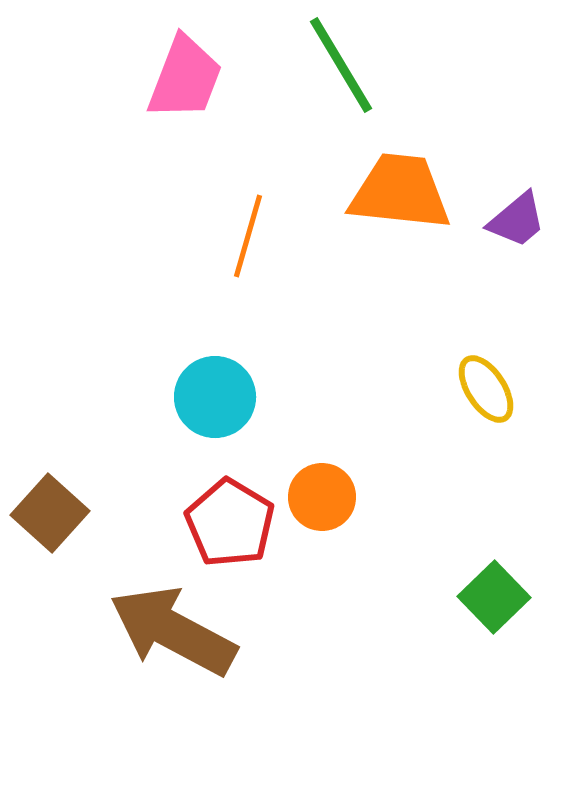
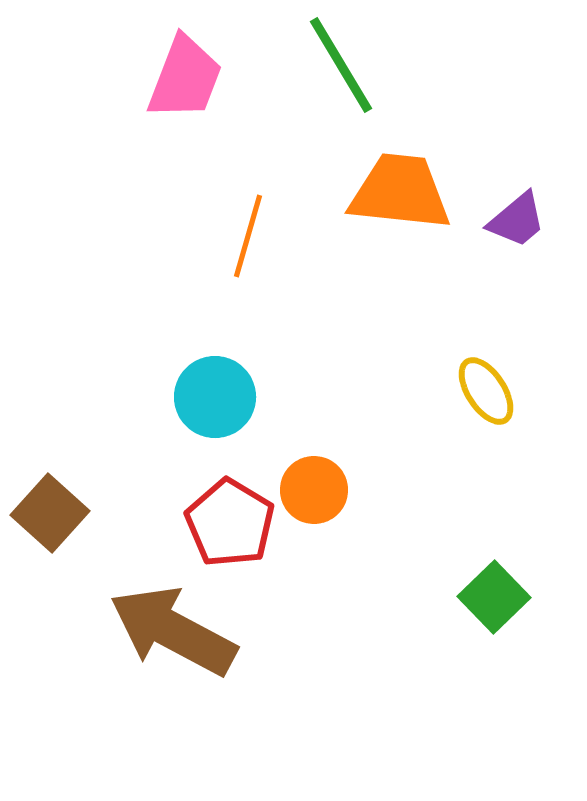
yellow ellipse: moved 2 px down
orange circle: moved 8 px left, 7 px up
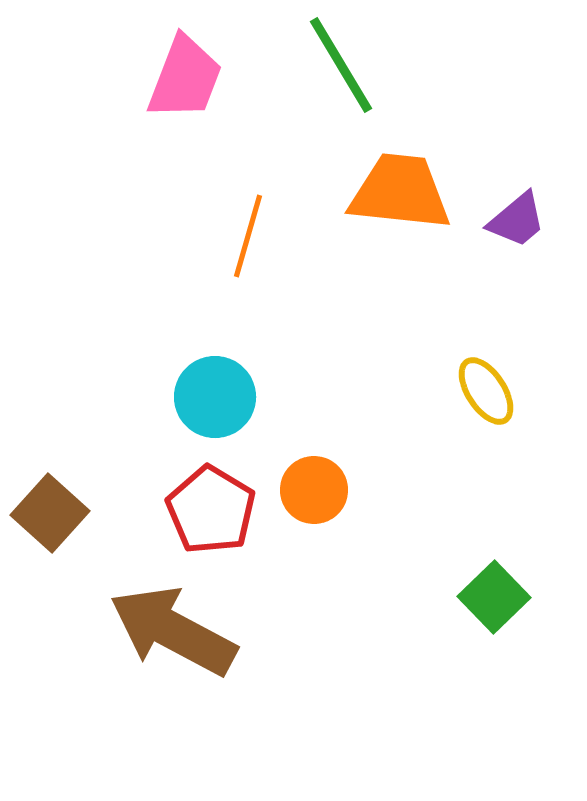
red pentagon: moved 19 px left, 13 px up
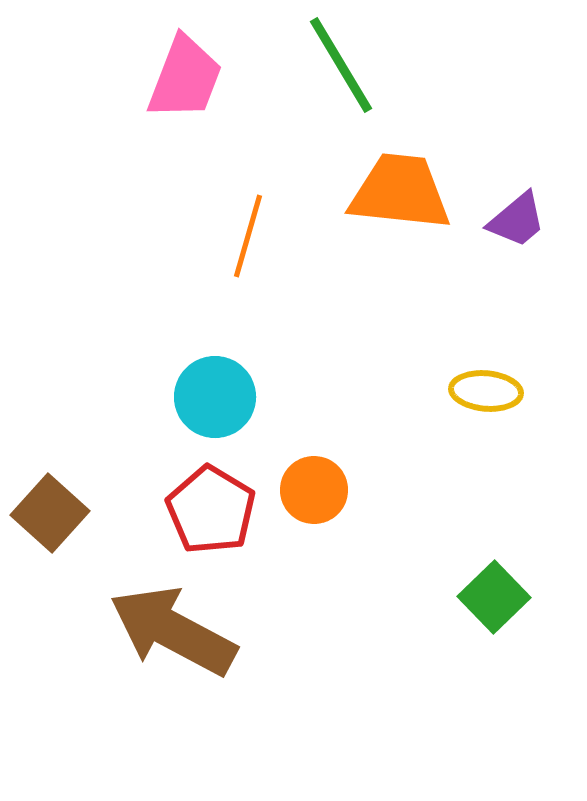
yellow ellipse: rotated 52 degrees counterclockwise
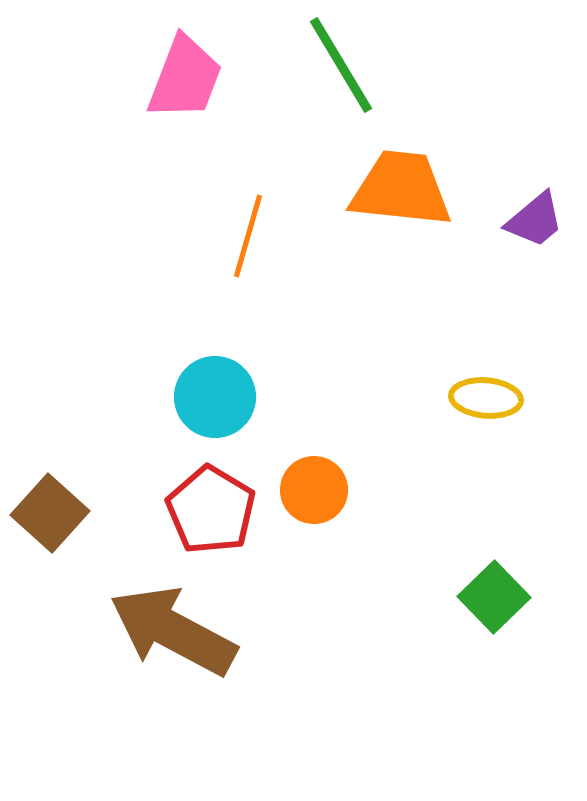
orange trapezoid: moved 1 px right, 3 px up
purple trapezoid: moved 18 px right
yellow ellipse: moved 7 px down
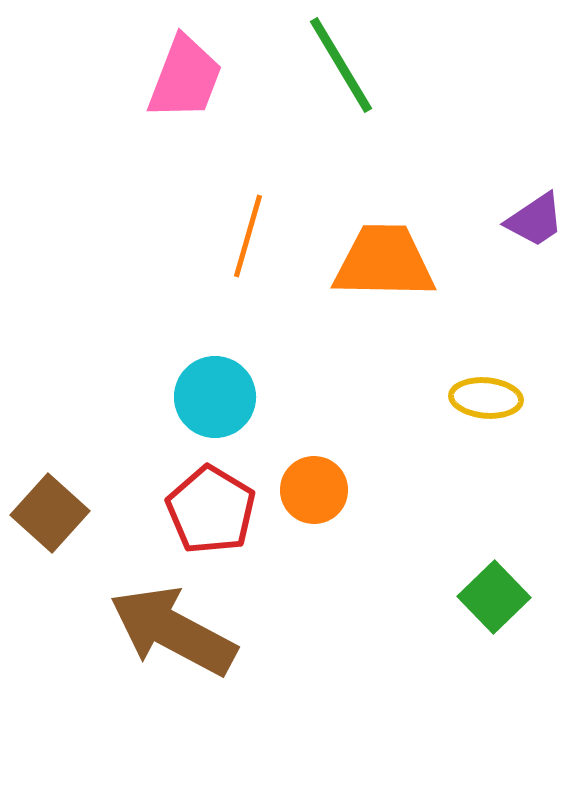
orange trapezoid: moved 17 px left, 73 px down; rotated 5 degrees counterclockwise
purple trapezoid: rotated 6 degrees clockwise
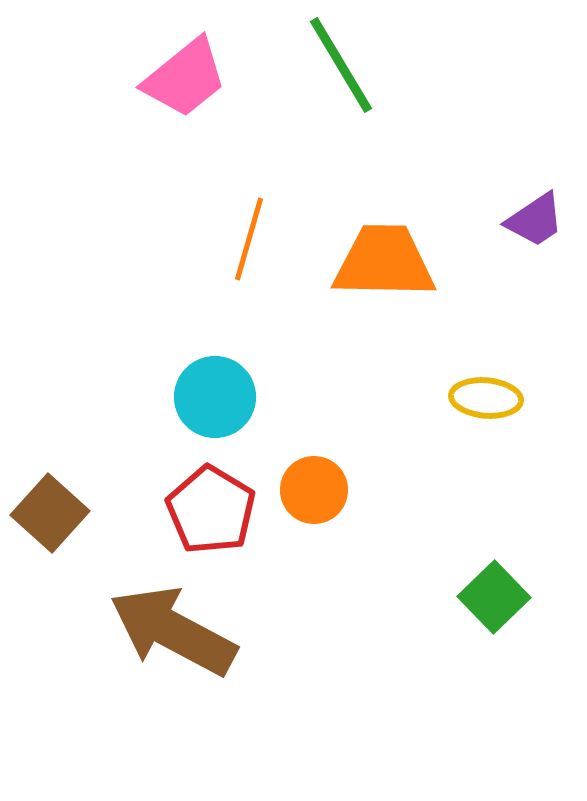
pink trapezoid: rotated 30 degrees clockwise
orange line: moved 1 px right, 3 px down
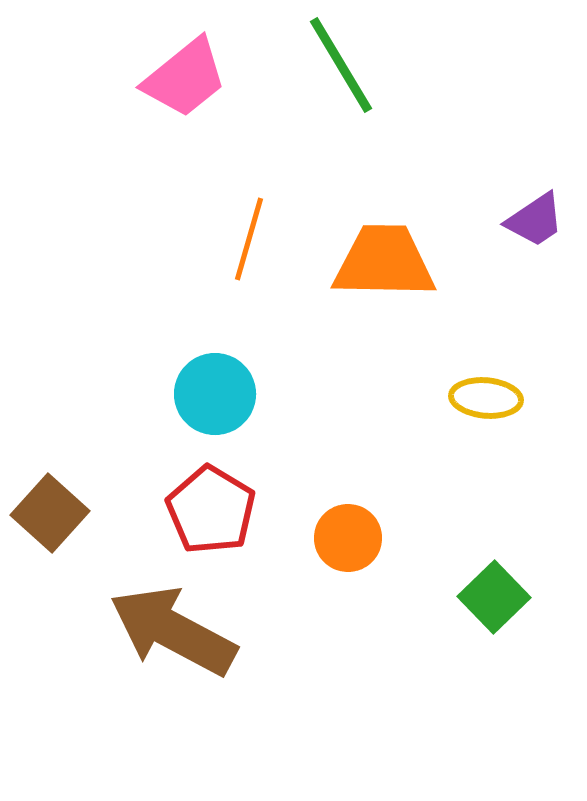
cyan circle: moved 3 px up
orange circle: moved 34 px right, 48 px down
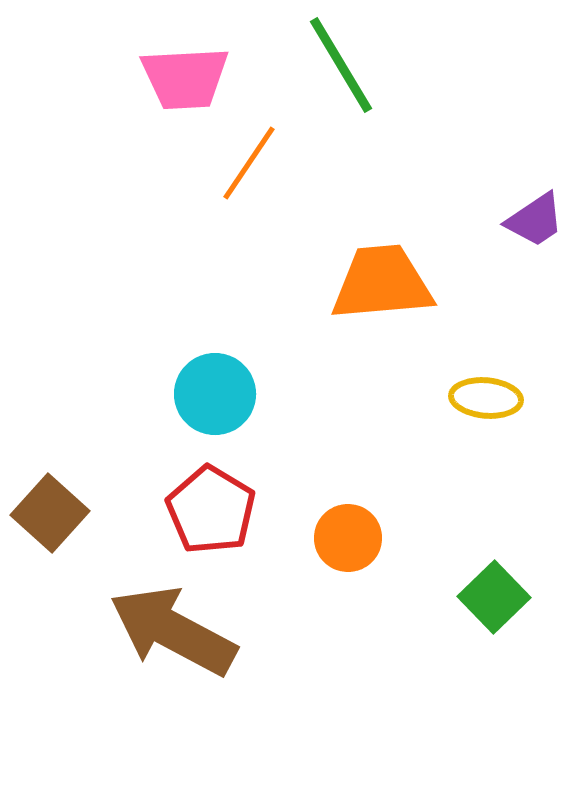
pink trapezoid: rotated 36 degrees clockwise
orange line: moved 76 px up; rotated 18 degrees clockwise
orange trapezoid: moved 2 px left, 21 px down; rotated 6 degrees counterclockwise
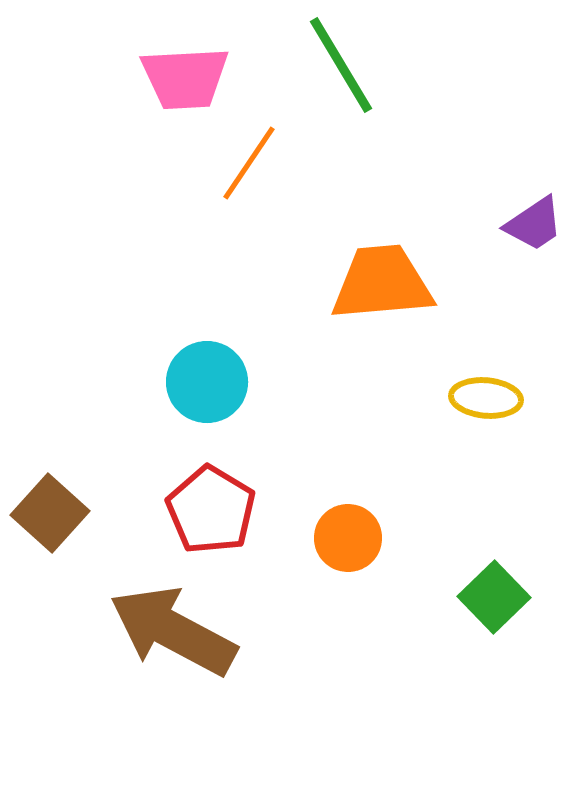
purple trapezoid: moved 1 px left, 4 px down
cyan circle: moved 8 px left, 12 px up
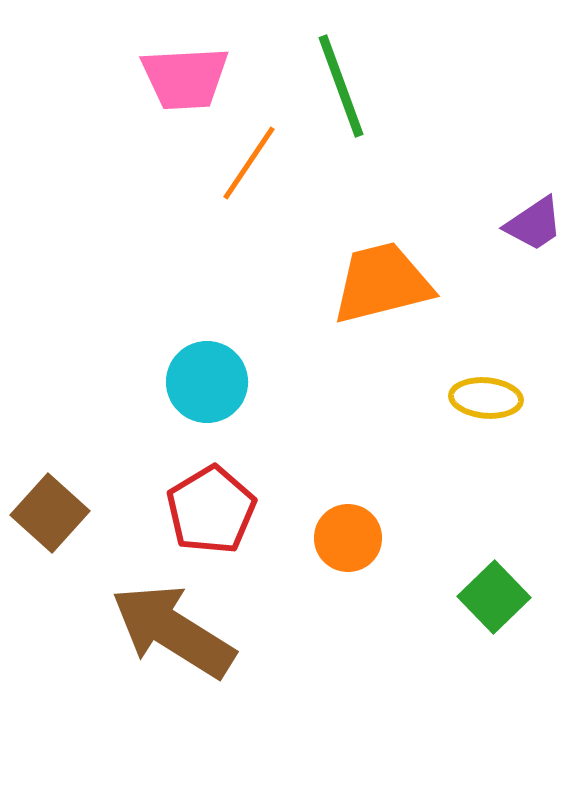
green line: moved 21 px down; rotated 11 degrees clockwise
orange trapezoid: rotated 9 degrees counterclockwise
red pentagon: rotated 10 degrees clockwise
brown arrow: rotated 4 degrees clockwise
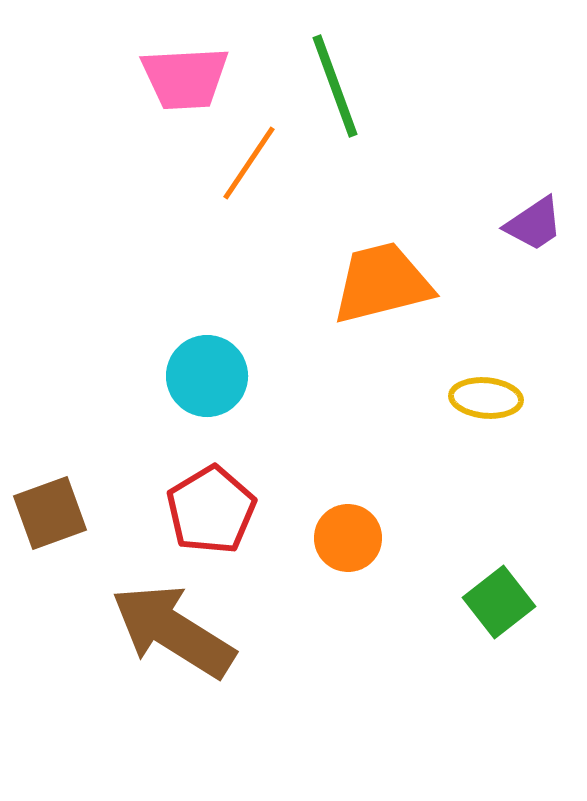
green line: moved 6 px left
cyan circle: moved 6 px up
brown square: rotated 28 degrees clockwise
green square: moved 5 px right, 5 px down; rotated 6 degrees clockwise
